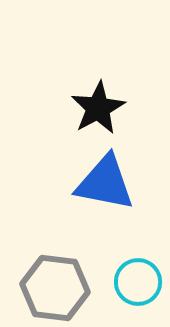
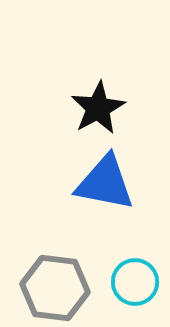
cyan circle: moved 3 px left
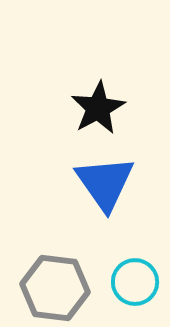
blue triangle: rotated 44 degrees clockwise
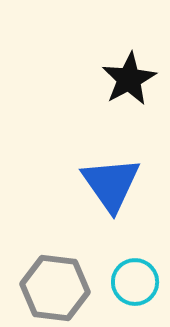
black star: moved 31 px right, 29 px up
blue triangle: moved 6 px right, 1 px down
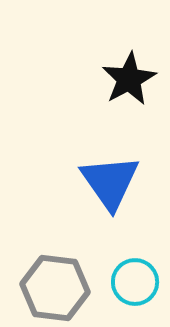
blue triangle: moved 1 px left, 2 px up
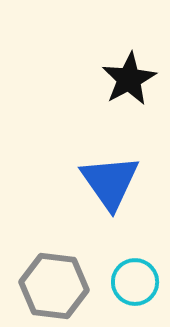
gray hexagon: moved 1 px left, 2 px up
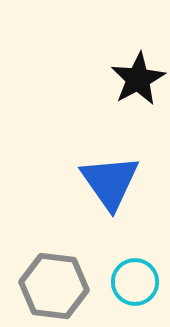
black star: moved 9 px right
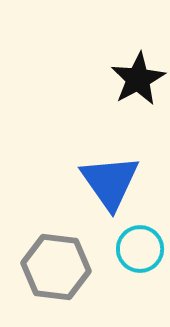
cyan circle: moved 5 px right, 33 px up
gray hexagon: moved 2 px right, 19 px up
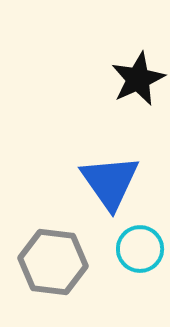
black star: rotated 4 degrees clockwise
gray hexagon: moved 3 px left, 5 px up
